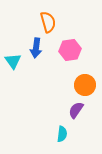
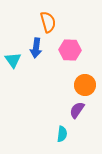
pink hexagon: rotated 10 degrees clockwise
cyan triangle: moved 1 px up
purple semicircle: moved 1 px right
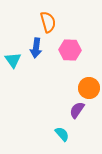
orange circle: moved 4 px right, 3 px down
cyan semicircle: rotated 49 degrees counterclockwise
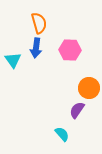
orange semicircle: moved 9 px left, 1 px down
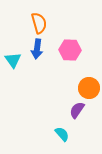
blue arrow: moved 1 px right, 1 px down
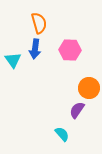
blue arrow: moved 2 px left
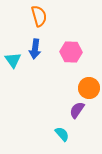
orange semicircle: moved 7 px up
pink hexagon: moved 1 px right, 2 px down
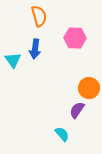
pink hexagon: moved 4 px right, 14 px up
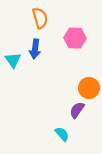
orange semicircle: moved 1 px right, 2 px down
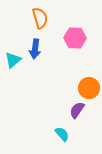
cyan triangle: rotated 24 degrees clockwise
